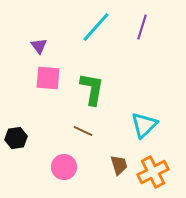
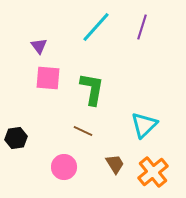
brown trapezoid: moved 4 px left, 1 px up; rotated 15 degrees counterclockwise
orange cross: rotated 12 degrees counterclockwise
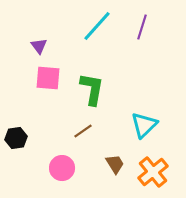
cyan line: moved 1 px right, 1 px up
brown line: rotated 60 degrees counterclockwise
pink circle: moved 2 px left, 1 px down
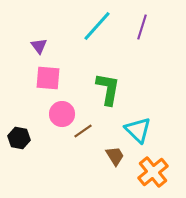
green L-shape: moved 16 px right
cyan triangle: moved 6 px left, 5 px down; rotated 32 degrees counterclockwise
black hexagon: moved 3 px right; rotated 20 degrees clockwise
brown trapezoid: moved 8 px up
pink circle: moved 54 px up
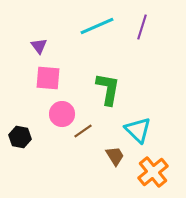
cyan line: rotated 24 degrees clockwise
black hexagon: moved 1 px right, 1 px up
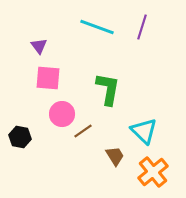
cyan line: moved 1 px down; rotated 44 degrees clockwise
cyan triangle: moved 6 px right, 1 px down
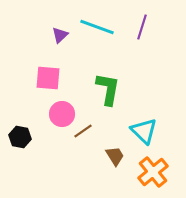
purple triangle: moved 21 px right, 11 px up; rotated 24 degrees clockwise
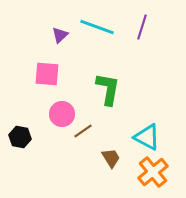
pink square: moved 1 px left, 4 px up
cyan triangle: moved 3 px right, 6 px down; rotated 16 degrees counterclockwise
brown trapezoid: moved 4 px left, 2 px down
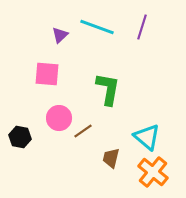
pink circle: moved 3 px left, 4 px down
cyan triangle: rotated 12 degrees clockwise
brown trapezoid: rotated 135 degrees counterclockwise
orange cross: rotated 12 degrees counterclockwise
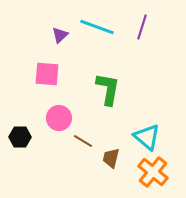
brown line: moved 10 px down; rotated 66 degrees clockwise
black hexagon: rotated 10 degrees counterclockwise
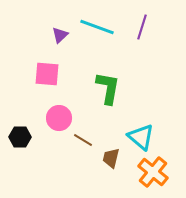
green L-shape: moved 1 px up
cyan triangle: moved 6 px left
brown line: moved 1 px up
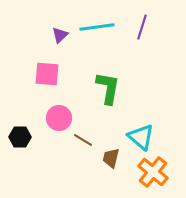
cyan line: rotated 28 degrees counterclockwise
